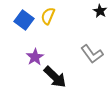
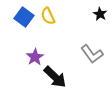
black star: moved 3 px down
yellow semicircle: rotated 48 degrees counterclockwise
blue square: moved 3 px up
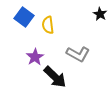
yellow semicircle: moved 9 px down; rotated 18 degrees clockwise
gray L-shape: moved 14 px left; rotated 25 degrees counterclockwise
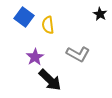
black arrow: moved 5 px left, 3 px down
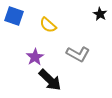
blue square: moved 10 px left, 1 px up; rotated 18 degrees counterclockwise
yellow semicircle: rotated 42 degrees counterclockwise
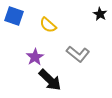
gray L-shape: rotated 10 degrees clockwise
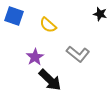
black star: rotated 16 degrees counterclockwise
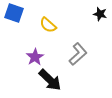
blue square: moved 3 px up
gray L-shape: rotated 80 degrees counterclockwise
